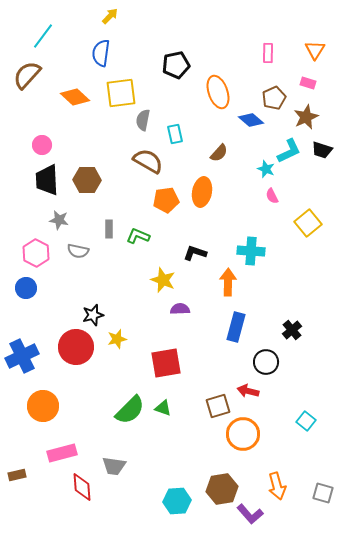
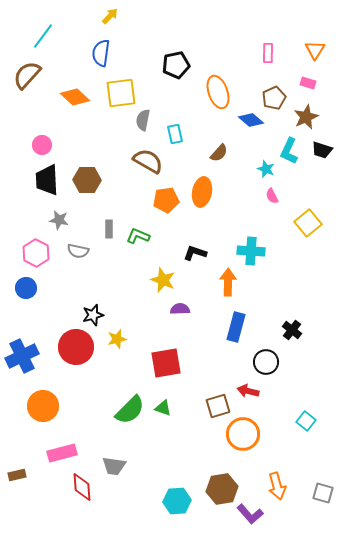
cyan L-shape at (289, 151): rotated 140 degrees clockwise
black cross at (292, 330): rotated 12 degrees counterclockwise
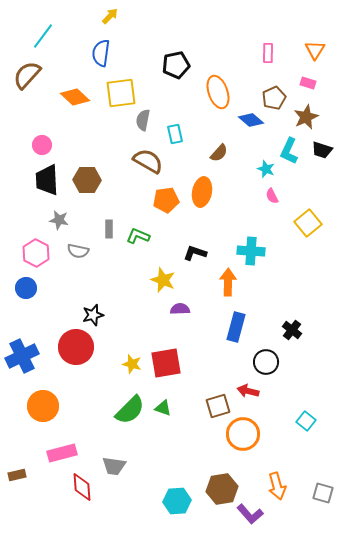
yellow star at (117, 339): moved 15 px right, 25 px down; rotated 30 degrees clockwise
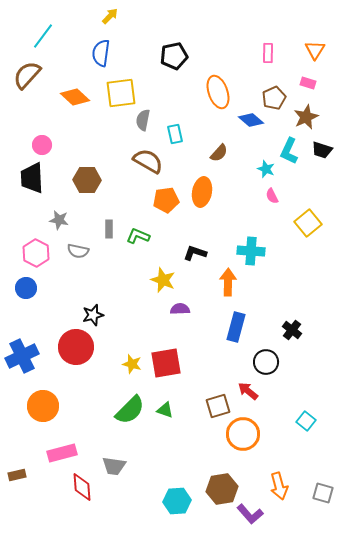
black pentagon at (176, 65): moved 2 px left, 9 px up
black trapezoid at (47, 180): moved 15 px left, 2 px up
red arrow at (248, 391): rotated 25 degrees clockwise
green triangle at (163, 408): moved 2 px right, 2 px down
orange arrow at (277, 486): moved 2 px right
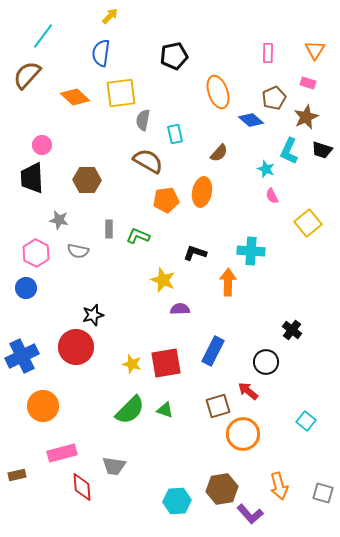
blue rectangle at (236, 327): moved 23 px left, 24 px down; rotated 12 degrees clockwise
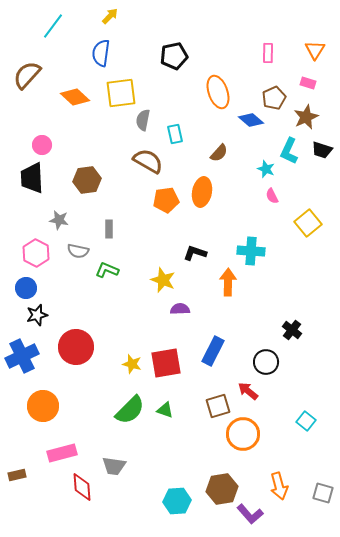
cyan line at (43, 36): moved 10 px right, 10 px up
brown hexagon at (87, 180): rotated 8 degrees counterclockwise
green L-shape at (138, 236): moved 31 px left, 34 px down
black star at (93, 315): moved 56 px left
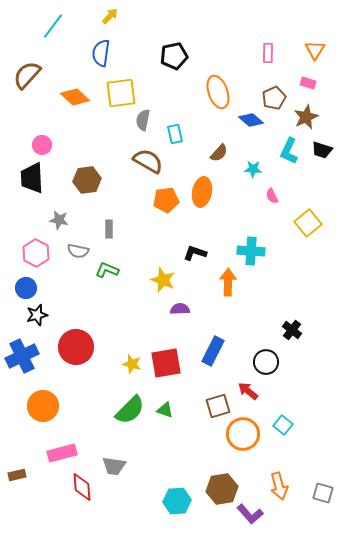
cyan star at (266, 169): moved 13 px left; rotated 18 degrees counterclockwise
cyan square at (306, 421): moved 23 px left, 4 px down
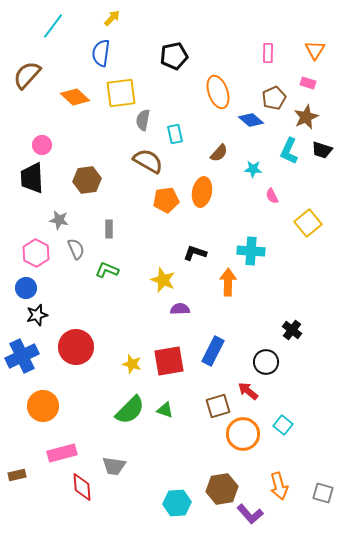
yellow arrow at (110, 16): moved 2 px right, 2 px down
gray semicircle at (78, 251): moved 2 px left, 2 px up; rotated 125 degrees counterclockwise
red square at (166, 363): moved 3 px right, 2 px up
cyan hexagon at (177, 501): moved 2 px down
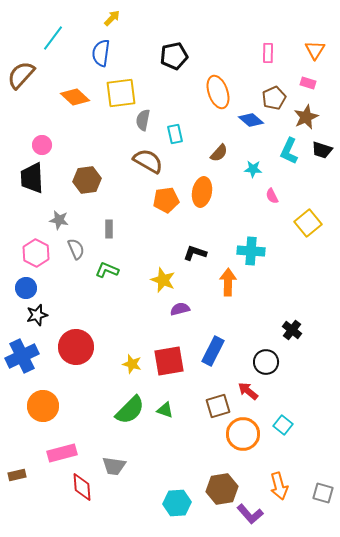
cyan line at (53, 26): moved 12 px down
brown semicircle at (27, 75): moved 6 px left
purple semicircle at (180, 309): rotated 12 degrees counterclockwise
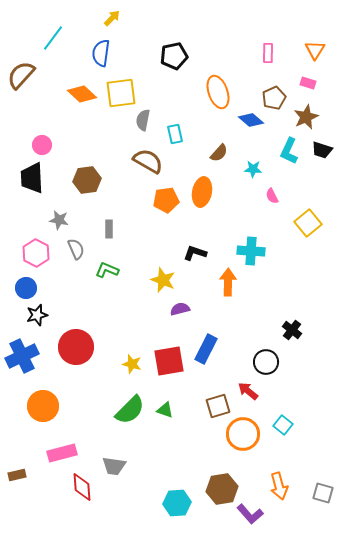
orange diamond at (75, 97): moved 7 px right, 3 px up
blue rectangle at (213, 351): moved 7 px left, 2 px up
